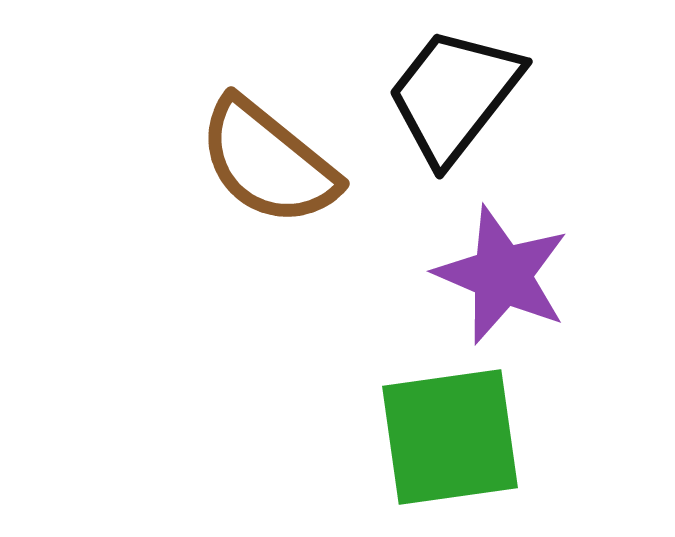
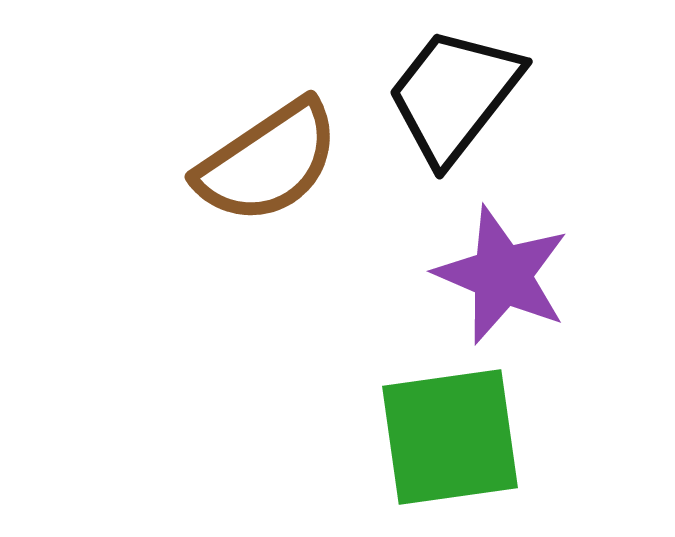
brown semicircle: rotated 73 degrees counterclockwise
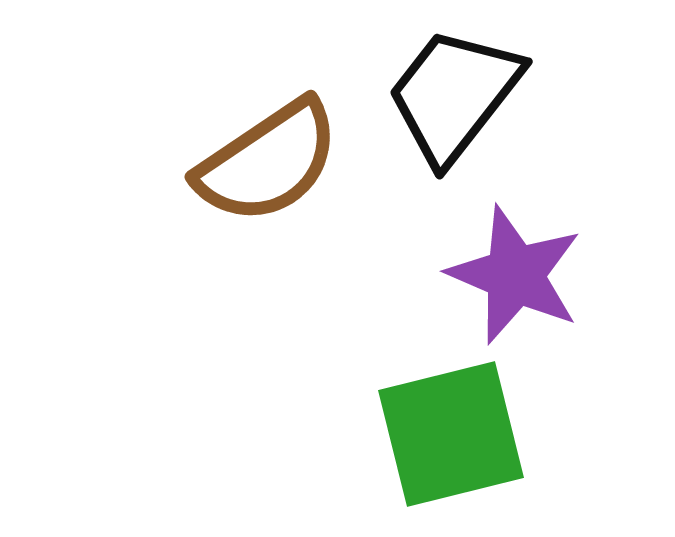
purple star: moved 13 px right
green square: moved 1 px right, 3 px up; rotated 6 degrees counterclockwise
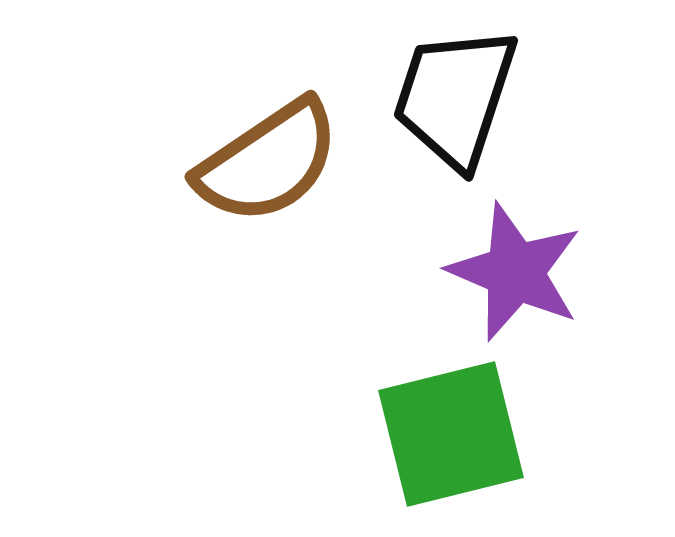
black trapezoid: moved 1 px right, 2 px down; rotated 20 degrees counterclockwise
purple star: moved 3 px up
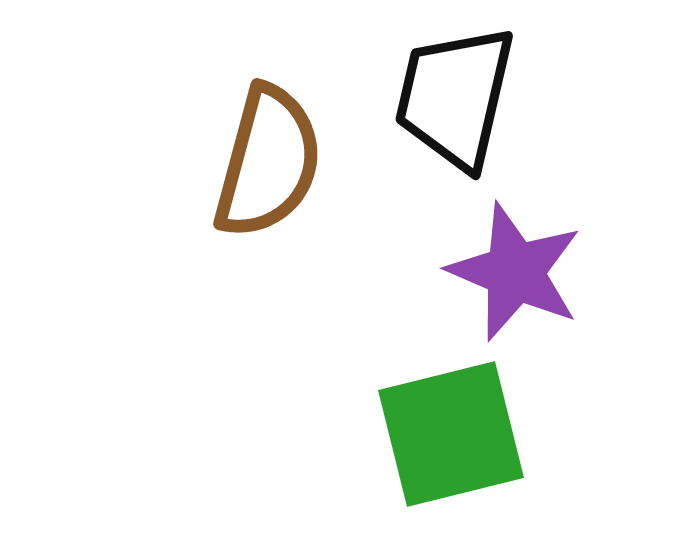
black trapezoid: rotated 5 degrees counterclockwise
brown semicircle: rotated 41 degrees counterclockwise
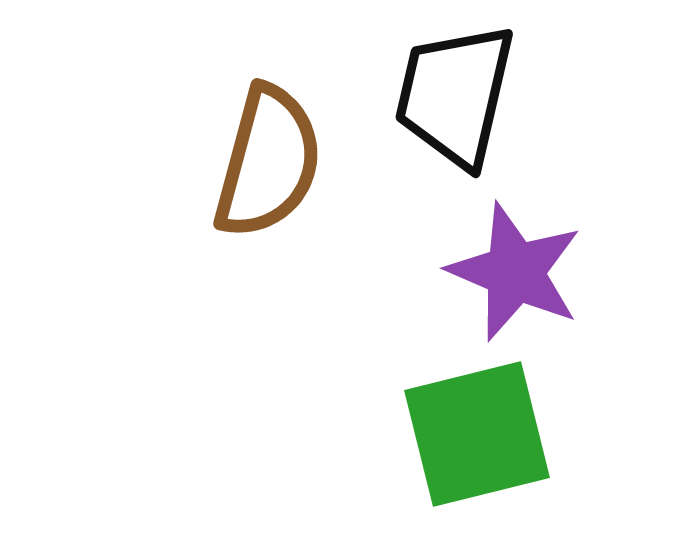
black trapezoid: moved 2 px up
green square: moved 26 px right
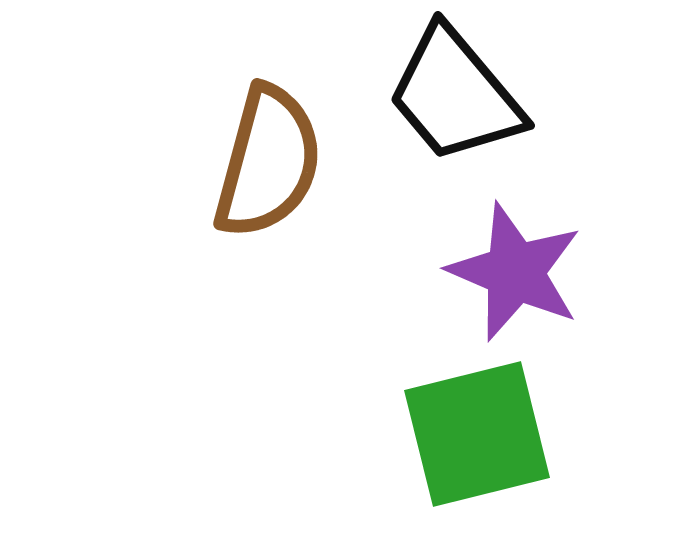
black trapezoid: rotated 53 degrees counterclockwise
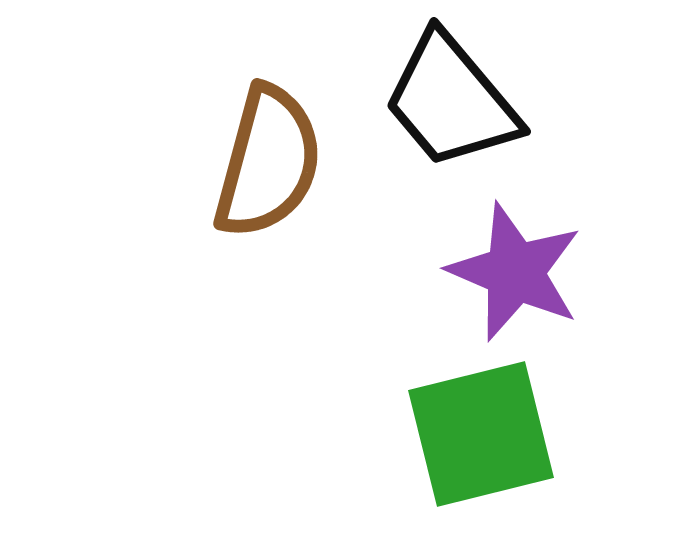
black trapezoid: moved 4 px left, 6 px down
green square: moved 4 px right
